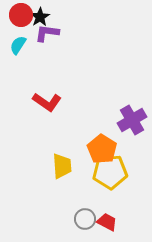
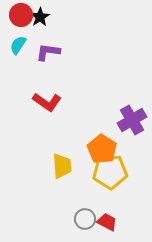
purple L-shape: moved 1 px right, 19 px down
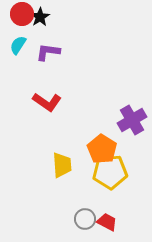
red circle: moved 1 px right, 1 px up
yellow trapezoid: moved 1 px up
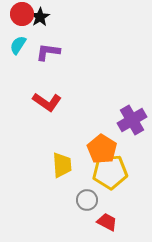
gray circle: moved 2 px right, 19 px up
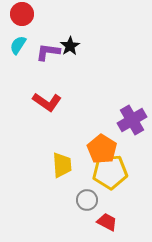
black star: moved 30 px right, 29 px down
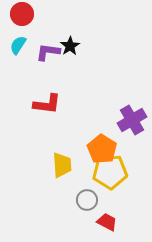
red L-shape: moved 2 px down; rotated 28 degrees counterclockwise
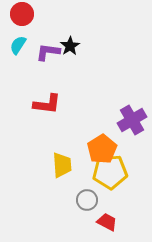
orange pentagon: rotated 8 degrees clockwise
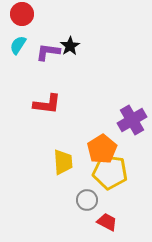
yellow trapezoid: moved 1 px right, 3 px up
yellow pentagon: rotated 12 degrees clockwise
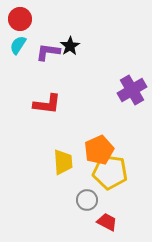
red circle: moved 2 px left, 5 px down
purple cross: moved 30 px up
orange pentagon: moved 3 px left, 1 px down; rotated 8 degrees clockwise
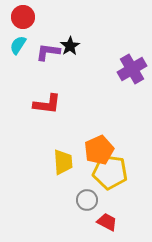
red circle: moved 3 px right, 2 px up
purple cross: moved 21 px up
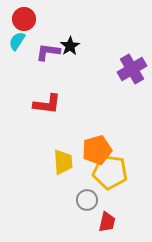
red circle: moved 1 px right, 2 px down
cyan semicircle: moved 1 px left, 4 px up
orange pentagon: moved 2 px left; rotated 8 degrees clockwise
red trapezoid: rotated 75 degrees clockwise
